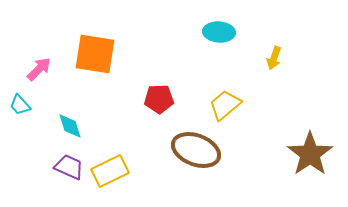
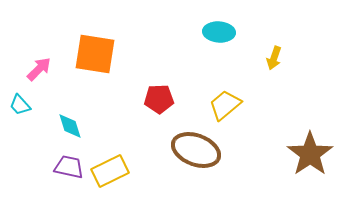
purple trapezoid: rotated 12 degrees counterclockwise
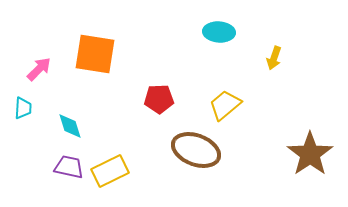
cyan trapezoid: moved 3 px right, 3 px down; rotated 135 degrees counterclockwise
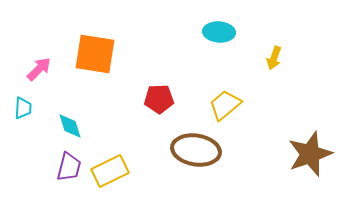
brown ellipse: rotated 12 degrees counterclockwise
brown star: rotated 15 degrees clockwise
purple trapezoid: rotated 92 degrees clockwise
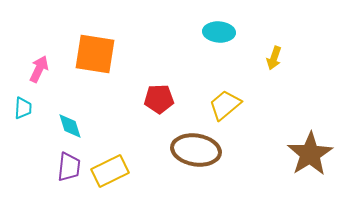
pink arrow: rotated 20 degrees counterclockwise
brown star: rotated 12 degrees counterclockwise
purple trapezoid: rotated 8 degrees counterclockwise
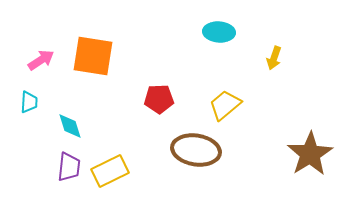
orange square: moved 2 px left, 2 px down
pink arrow: moved 2 px right, 9 px up; rotated 32 degrees clockwise
cyan trapezoid: moved 6 px right, 6 px up
